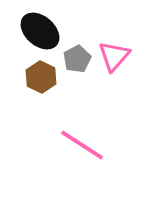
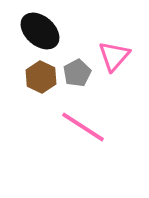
gray pentagon: moved 14 px down
pink line: moved 1 px right, 18 px up
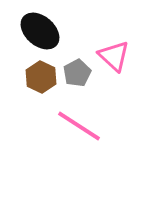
pink triangle: rotated 28 degrees counterclockwise
pink line: moved 4 px left, 1 px up
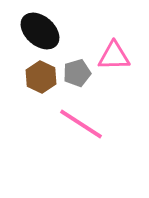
pink triangle: rotated 44 degrees counterclockwise
gray pentagon: rotated 12 degrees clockwise
pink line: moved 2 px right, 2 px up
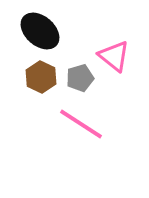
pink triangle: rotated 40 degrees clockwise
gray pentagon: moved 3 px right, 5 px down
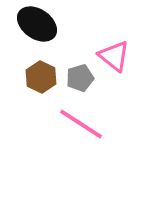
black ellipse: moved 3 px left, 7 px up; rotated 6 degrees counterclockwise
